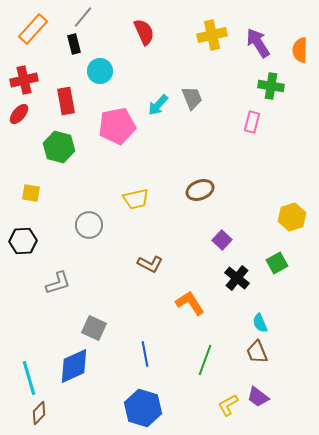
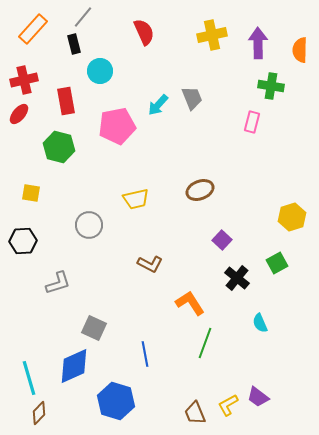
purple arrow: rotated 32 degrees clockwise
brown trapezoid: moved 62 px left, 61 px down
green line: moved 17 px up
blue hexagon: moved 27 px left, 7 px up
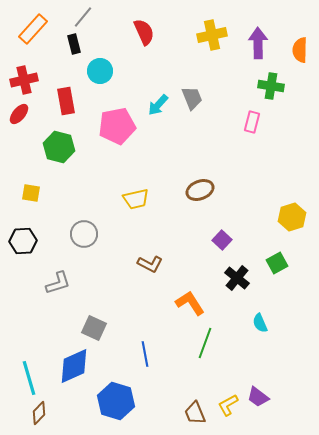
gray circle: moved 5 px left, 9 px down
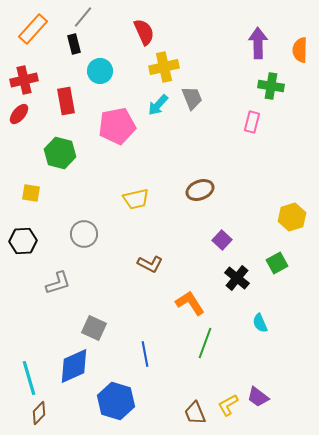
yellow cross: moved 48 px left, 32 px down
green hexagon: moved 1 px right, 6 px down
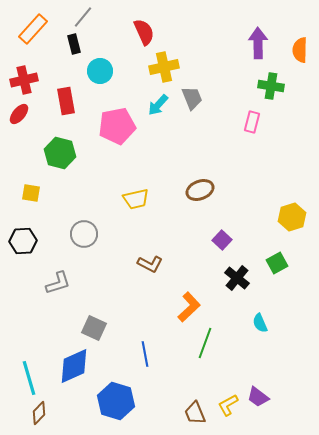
orange L-shape: moved 1 px left, 4 px down; rotated 80 degrees clockwise
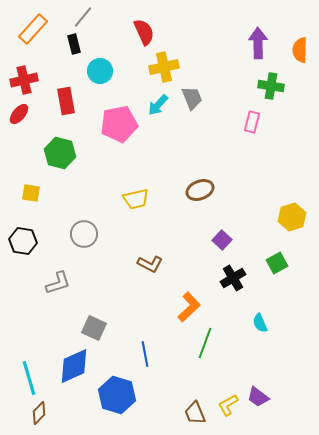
pink pentagon: moved 2 px right, 2 px up
black hexagon: rotated 12 degrees clockwise
black cross: moved 4 px left; rotated 20 degrees clockwise
blue hexagon: moved 1 px right, 6 px up
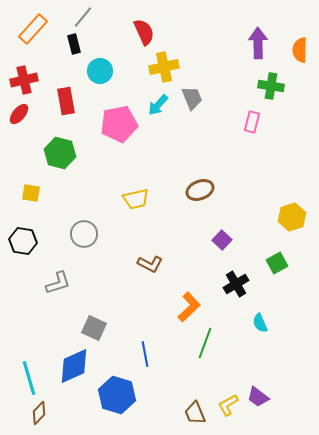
black cross: moved 3 px right, 6 px down
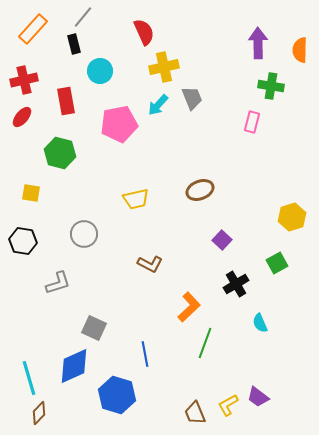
red ellipse: moved 3 px right, 3 px down
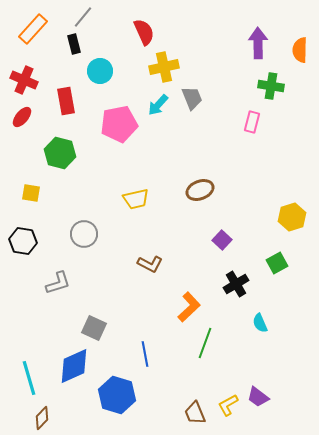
red cross: rotated 36 degrees clockwise
brown diamond: moved 3 px right, 5 px down
